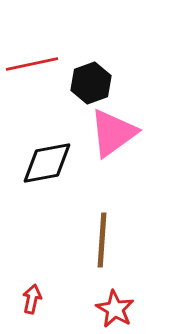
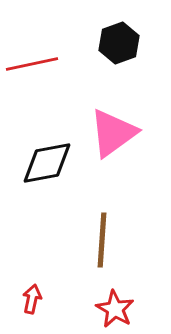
black hexagon: moved 28 px right, 40 px up
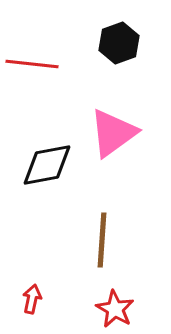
red line: rotated 18 degrees clockwise
black diamond: moved 2 px down
